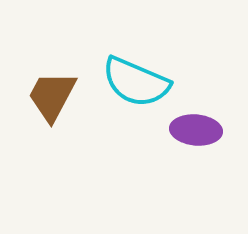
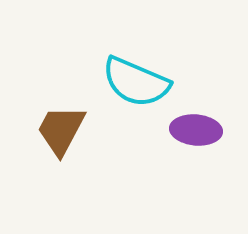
brown trapezoid: moved 9 px right, 34 px down
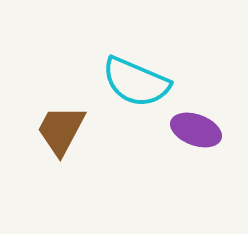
purple ellipse: rotated 15 degrees clockwise
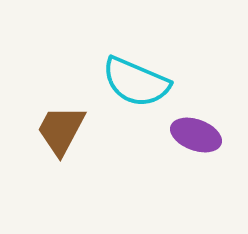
purple ellipse: moved 5 px down
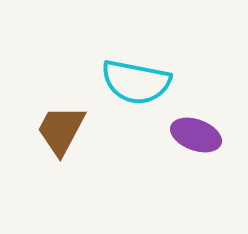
cyan semicircle: rotated 12 degrees counterclockwise
